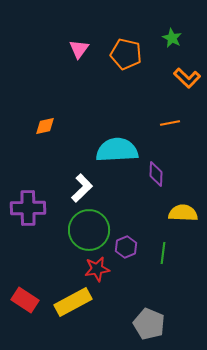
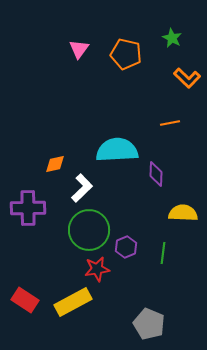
orange diamond: moved 10 px right, 38 px down
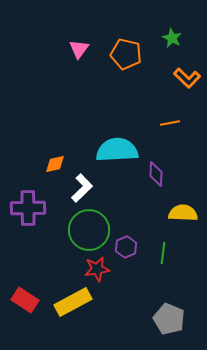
gray pentagon: moved 20 px right, 5 px up
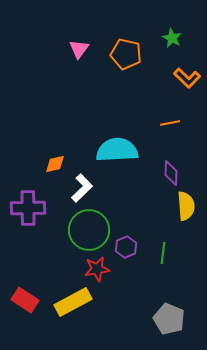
purple diamond: moved 15 px right, 1 px up
yellow semicircle: moved 3 px right, 7 px up; rotated 84 degrees clockwise
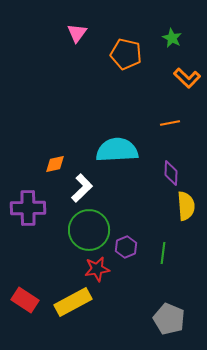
pink triangle: moved 2 px left, 16 px up
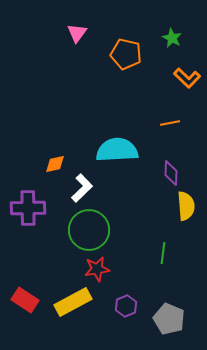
purple hexagon: moved 59 px down
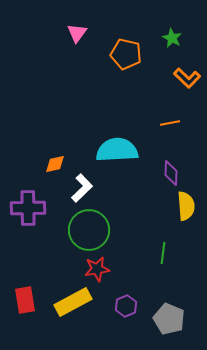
red rectangle: rotated 48 degrees clockwise
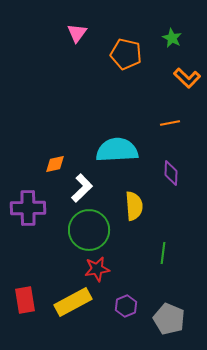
yellow semicircle: moved 52 px left
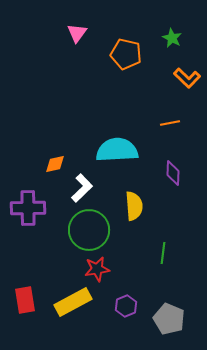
purple diamond: moved 2 px right
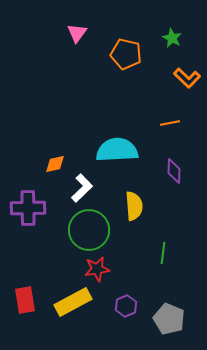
purple diamond: moved 1 px right, 2 px up
